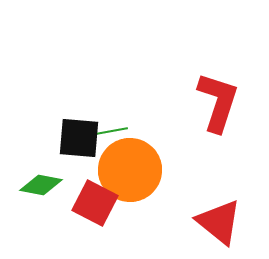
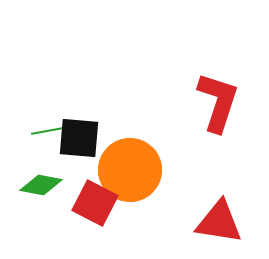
green line: moved 65 px left
red triangle: rotated 30 degrees counterclockwise
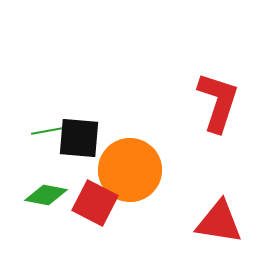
green diamond: moved 5 px right, 10 px down
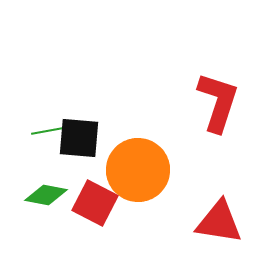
orange circle: moved 8 px right
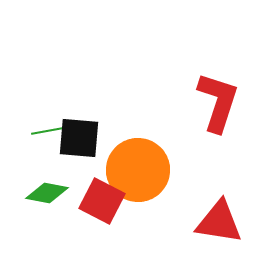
green diamond: moved 1 px right, 2 px up
red square: moved 7 px right, 2 px up
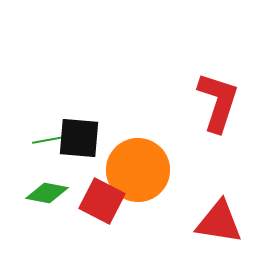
green line: moved 1 px right, 9 px down
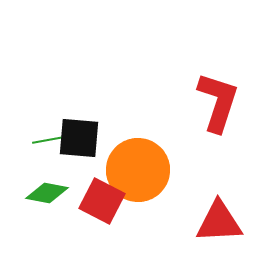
red triangle: rotated 12 degrees counterclockwise
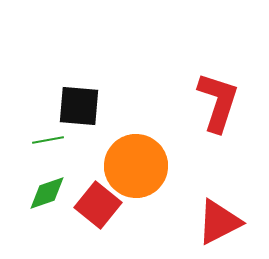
black square: moved 32 px up
orange circle: moved 2 px left, 4 px up
green diamond: rotated 30 degrees counterclockwise
red square: moved 4 px left, 4 px down; rotated 12 degrees clockwise
red triangle: rotated 24 degrees counterclockwise
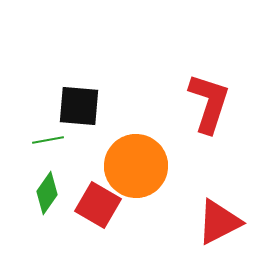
red L-shape: moved 9 px left, 1 px down
green diamond: rotated 36 degrees counterclockwise
red square: rotated 9 degrees counterclockwise
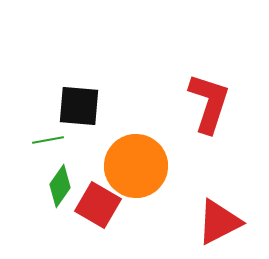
green diamond: moved 13 px right, 7 px up
